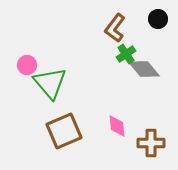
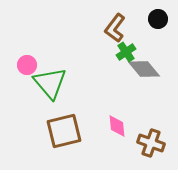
green cross: moved 2 px up
brown square: rotated 9 degrees clockwise
brown cross: rotated 20 degrees clockwise
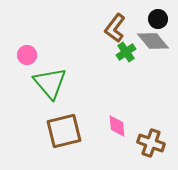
pink circle: moved 10 px up
gray diamond: moved 9 px right, 28 px up
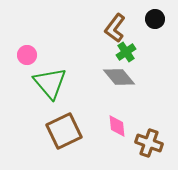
black circle: moved 3 px left
gray diamond: moved 34 px left, 36 px down
brown square: rotated 12 degrees counterclockwise
brown cross: moved 2 px left
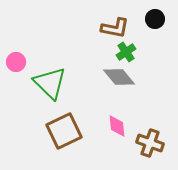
brown L-shape: rotated 116 degrees counterclockwise
pink circle: moved 11 px left, 7 px down
green triangle: rotated 6 degrees counterclockwise
brown cross: moved 1 px right
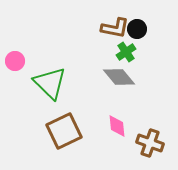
black circle: moved 18 px left, 10 px down
pink circle: moved 1 px left, 1 px up
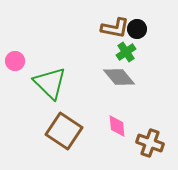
brown square: rotated 30 degrees counterclockwise
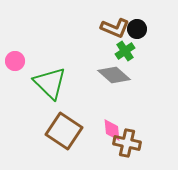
brown L-shape: rotated 12 degrees clockwise
green cross: moved 1 px left, 1 px up
gray diamond: moved 5 px left, 2 px up; rotated 8 degrees counterclockwise
pink diamond: moved 5 px left, 4 px down
brown cross: moved 23 px left; rotated 8 degrees counterclockwise
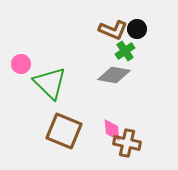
brown L-shape: moved 2 px left, 2 px down
pink circle: moved 6 px right, 3 px down
gray diamond: rotated 32 degrees counterclockwise
brown square: rotated 12 degrees counterclockwise
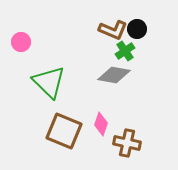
pink circle: moved 22 px up
green triangle: moved 1 px left, 1 px up
pink diamond: moved 11 px left, 6 px up; rotated 25 degrees clockwise
